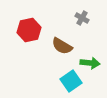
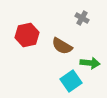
red hexagon: moved 2 px left, 5 px down
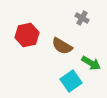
green arrow: moved 1 px right; rotated 24 degrees clockwise
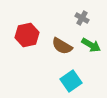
green arrow: moved 18 px up
